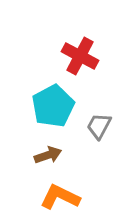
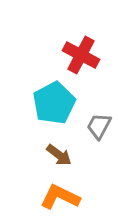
red cross: moved 1 px right, 1 px up
cyan pentagon: moved 1 px right, 3 px up
brown arrow: moved 11 px right; rotated 56 degrees clockwise
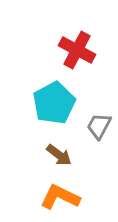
red cross: moved 4 px left, 5 px up
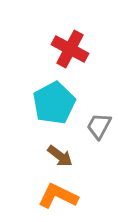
red cross: moved 7 px left, 1 px up
brown arrow: moved 1 px right, 1 px down
orange L-shape: moved 2 px left, 1 px up
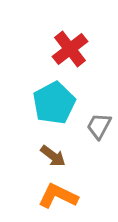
red cross: rotated 24 degrees clockwise
brown arrow: moved 7 px left
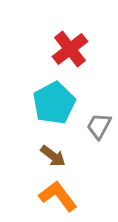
orange L-shape: rotated 27 degrees clockwise
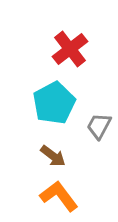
orange L-shape: moved 1 px right
